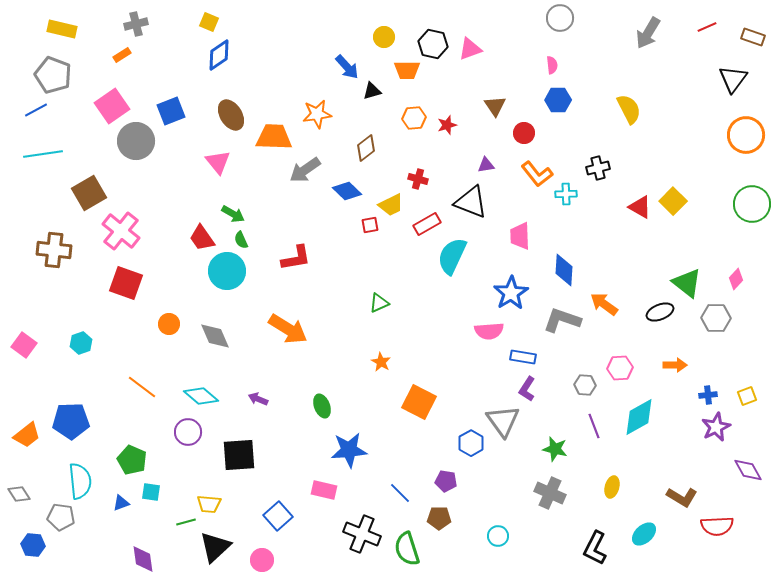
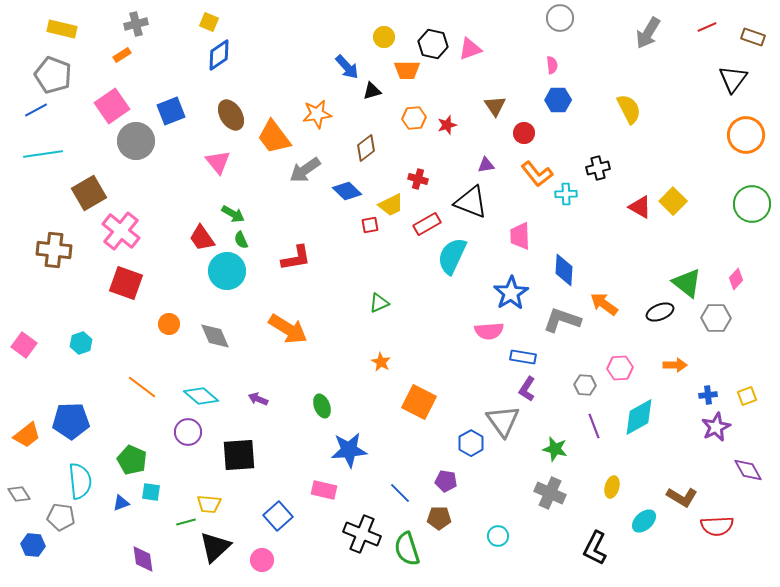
orange trapezoid at (274, 137): rotated 129 degrees counterclockwise
cyan ellipse at (644, 534): moved 13 px up
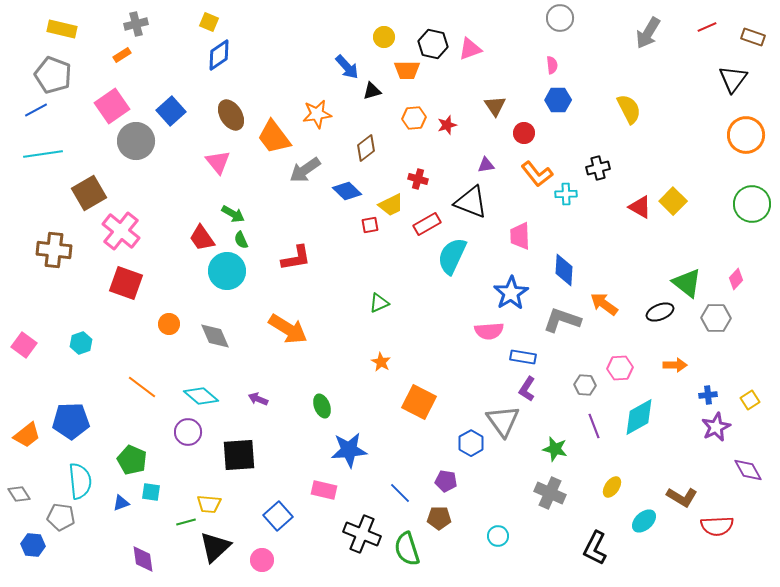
blue square at (171, 111): rotated 20 degrees counterclockwise
yellow square at (747, 396): moved 3 px right, 4 px down; rotated 12 degrees counterclockwise
yellow ellipse at (612, 487): rotated 20 degrees clockwise
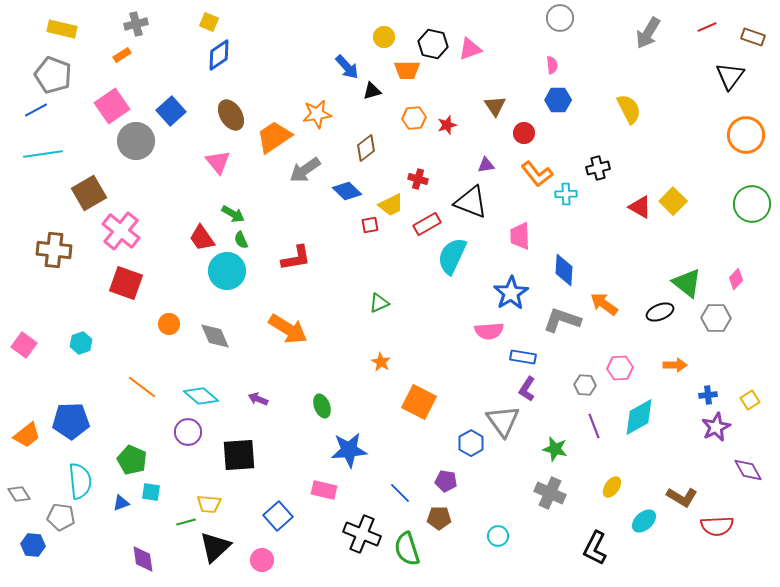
black triangle at (733, 79): moved 3 px left, 3 px up
orange trapezoid at (274, 137): rotated 93 degrees clockwise
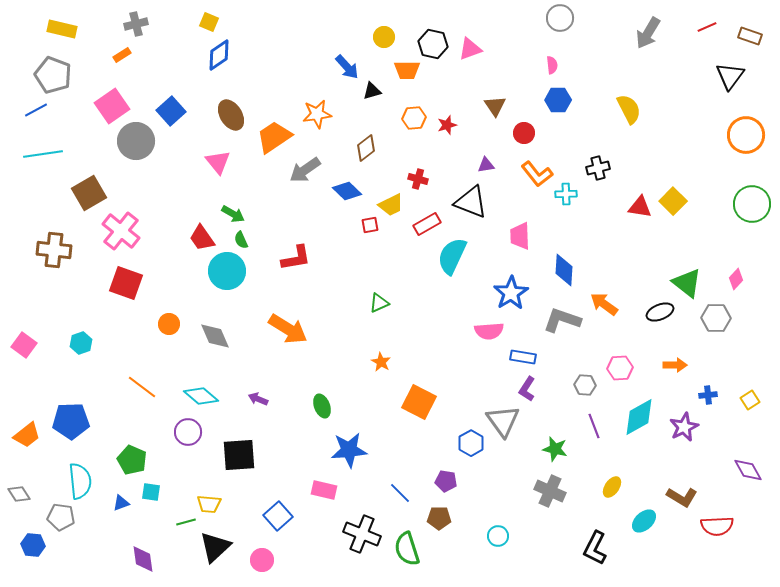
brown rectangle at (753, 37): moved 3 px left, 1 px up
red triangle at (640, 207): rotated 20 degrees counterclockwise
purple star at (716, 427): moved 32 px left
gray cross at (550, 493): moved 2 px up
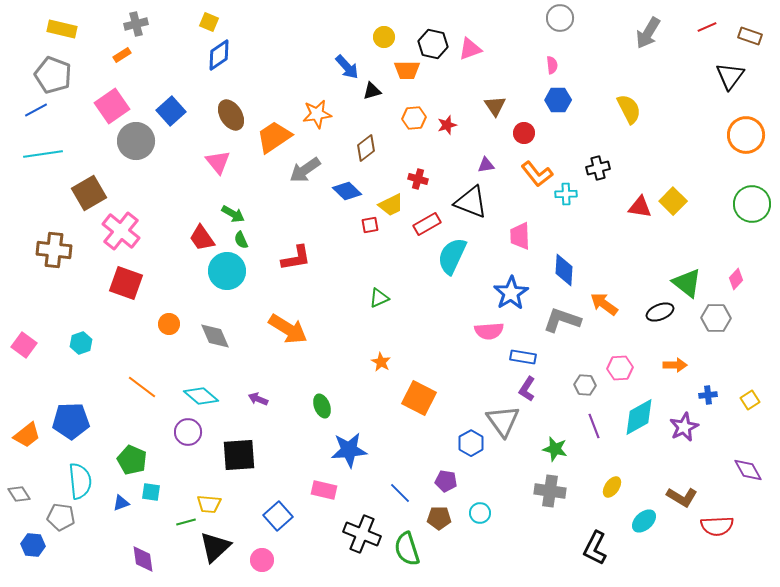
green triangle at (379, 303): moved 5 px up
orange square at (419, 402): moved 4 px up
gray cross at (550, 491): rotated 16 degrees counterclockwise
cyan circle at (498, 536): moved 18 px left, 23 px up
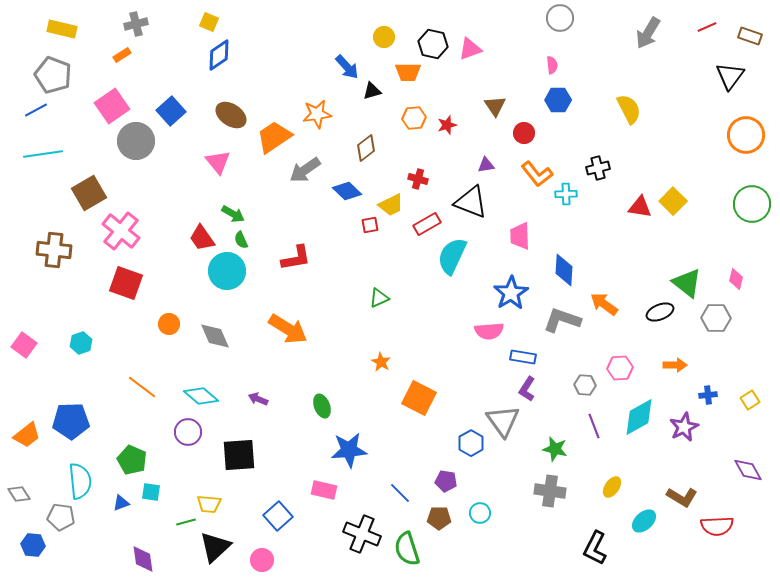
orange trapezoid at (407, 70): moved 1 px right, 2 px down
brown ellipse at (231, 115): rotated 24 degrees counterclockwise
pink diamond at (736, 279): rotated 30 degrees counterclockwise
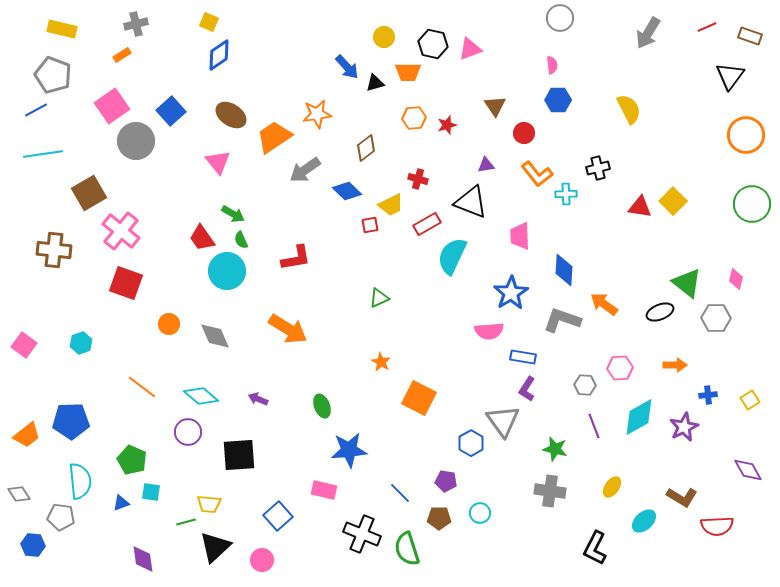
black triangle at (372, 91): moved 3 px right, 8 px up
